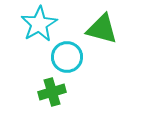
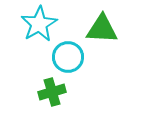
green triangle: rotated 12 degrees counterclockwise
cyan circle: moved 1 px right
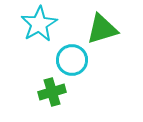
green triangle: rotated 20 degrees counterclockwise
cyan circle: moved 4 px right, 3 px down
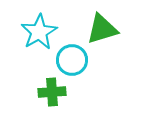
cyan star: moved 8 px down
green cross: rotated 12 degrees clockwise
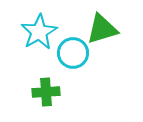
cyan circle: moved 1 px right, 7 px up
green cross: moved 6 px left
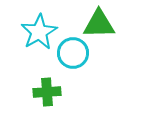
green triangle: moved 3 px left, 5 px up; rotated 16 degrees clockwise
green cross: moved 1 px right
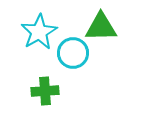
green triangle: moved 2 px right, 3 px down
green cross: moved 2 px left, 1 px up
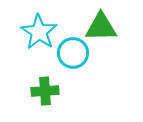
cyan star: rotated 9 degrees counterclockwise
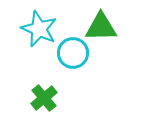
cyan star: moved 3 px up; rotated 9 degrees counterclockwise
green cross: moved 1 px left, 7 px down; rotated 36 degrees counterclockwise
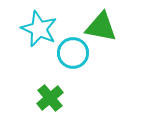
green triangle: rotated 12 degrees clockwise
green cross: moved 6 px right
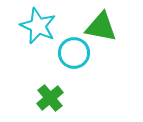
cyan star: moved 1 px left, 3 px up
cyan circle: moved 1 px right
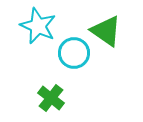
green triangle: moved 5 px right, 4 px down; rotated 24 degrees clockwise
green cross: moved 1 px right; rotated 12 degrees counterclockwise
